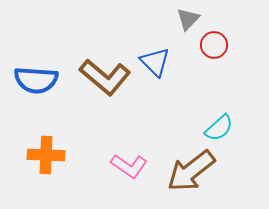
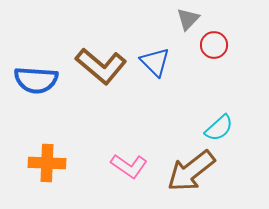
brown L-shape: moved 4 px left, 11 px up
orange cross: moved 1 px right, 8 px down
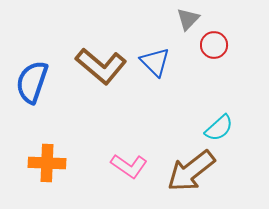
blue semicircle: moved 4 px left, 2 px down; rotated 105 degrees clockwise
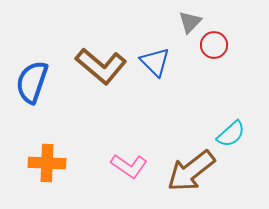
gray triangle: moved 2 px right, 3 px down
cyan semicircle: moved 12 px right, 6 px down
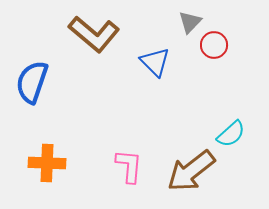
brown L-shape: moved 7 px left, 32 px up
pink L-shape: rotated 120 degrees counterclockwise
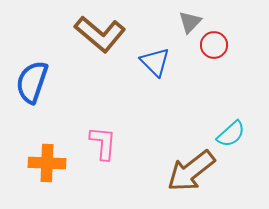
brown L-shape: moved 6 px right
pink L-shape: moved 26 px left, 23 px up
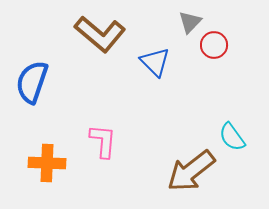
cyan semicircle: moved 1 px right, 3 px down; rotated 96 degrees clockwise
pink L-shape: moved 2 px up
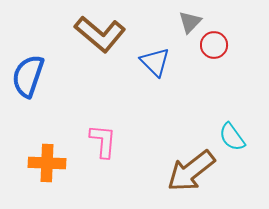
blue semicircle: moved 4 px left, 6 px up
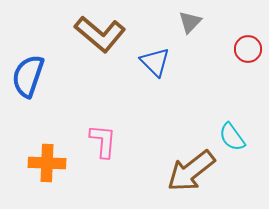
red circle: moved 34 px right, 4 px down
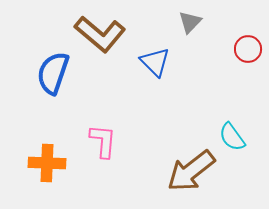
blue semicircle: moved 25 px right, 3 px up
